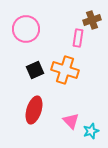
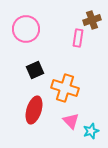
orange cross: moved 18 px down
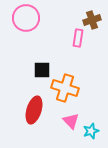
pink circle: moved 11 px up
black square: moved 7 px right; rotated 24 degrees clockwise
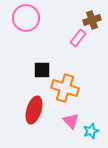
pink rectangle: rotated 30 degrees clockwise
